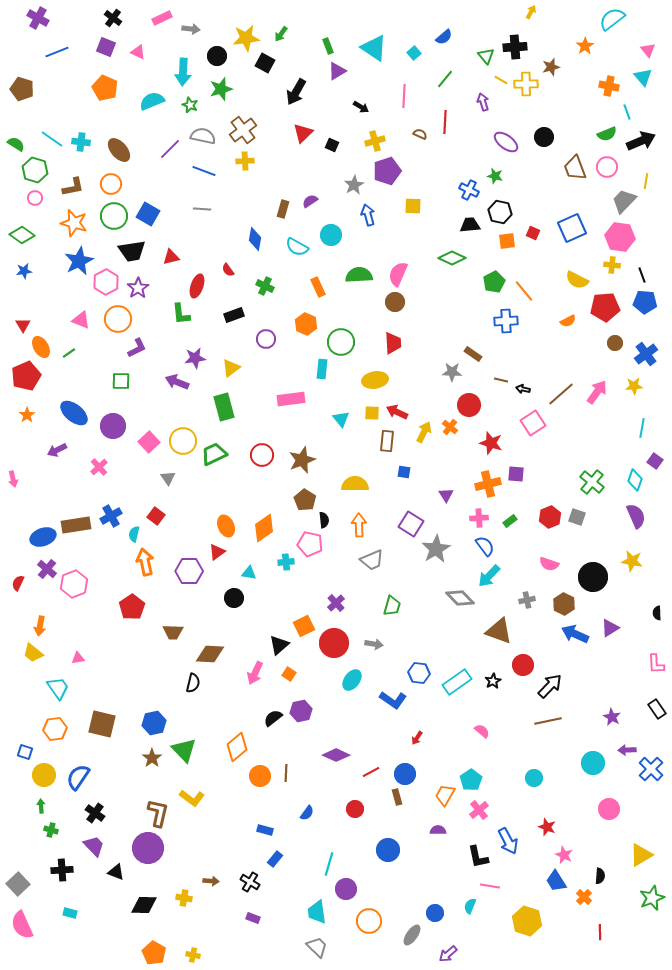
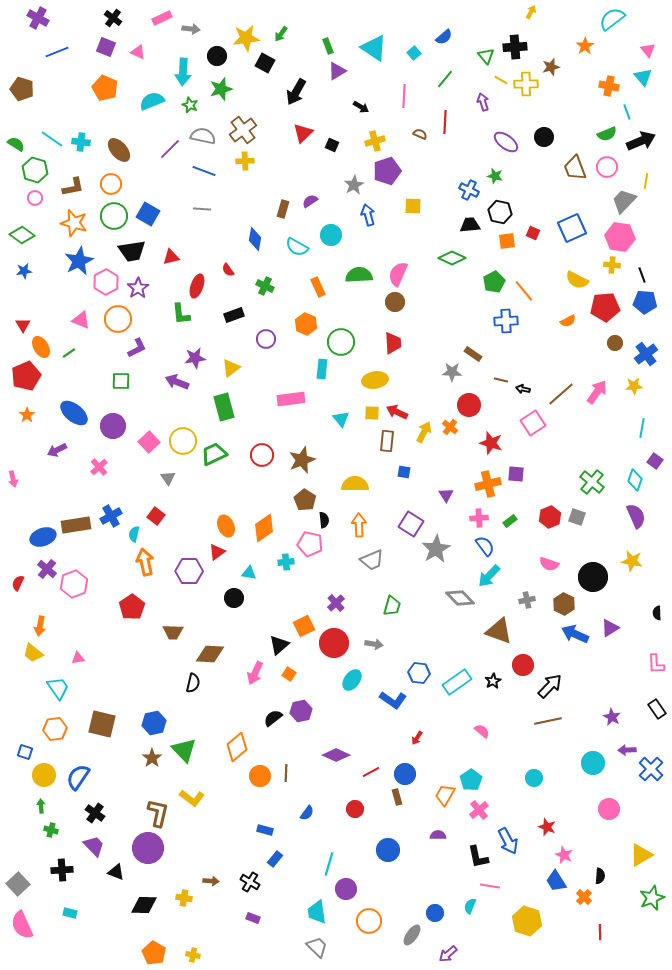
purple semicircle at (438, 830): moved 5 px down
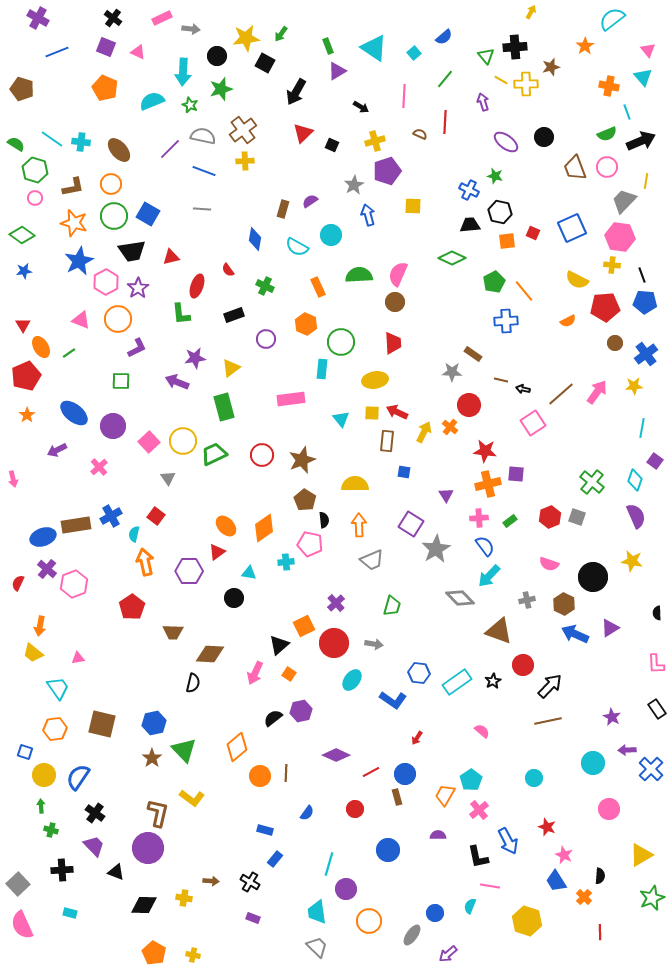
red star at (491, 443): moved 6 px left, 8 px down; rotated 10 degrees counterclockwise
orange ellipse at (226, 526): rotated 20 degrees counterclockwise
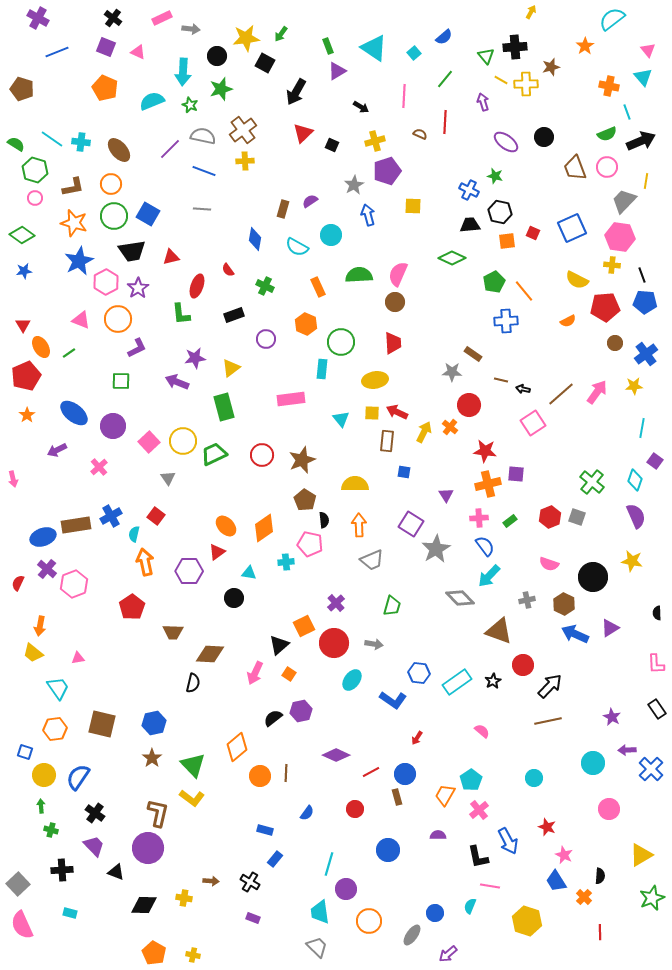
green triangle at (184, 750): moved 9 px right, 15 px down
cyan trapezoid at (317, 912): moved 3 px right
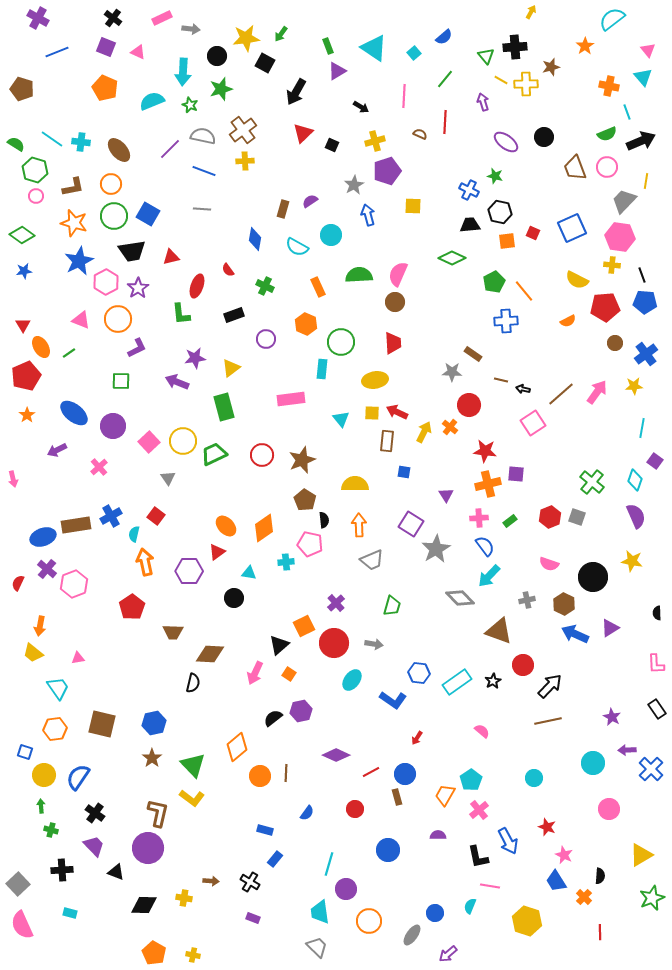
pink circle at (35, 198): moved 1 px right, 2 px up
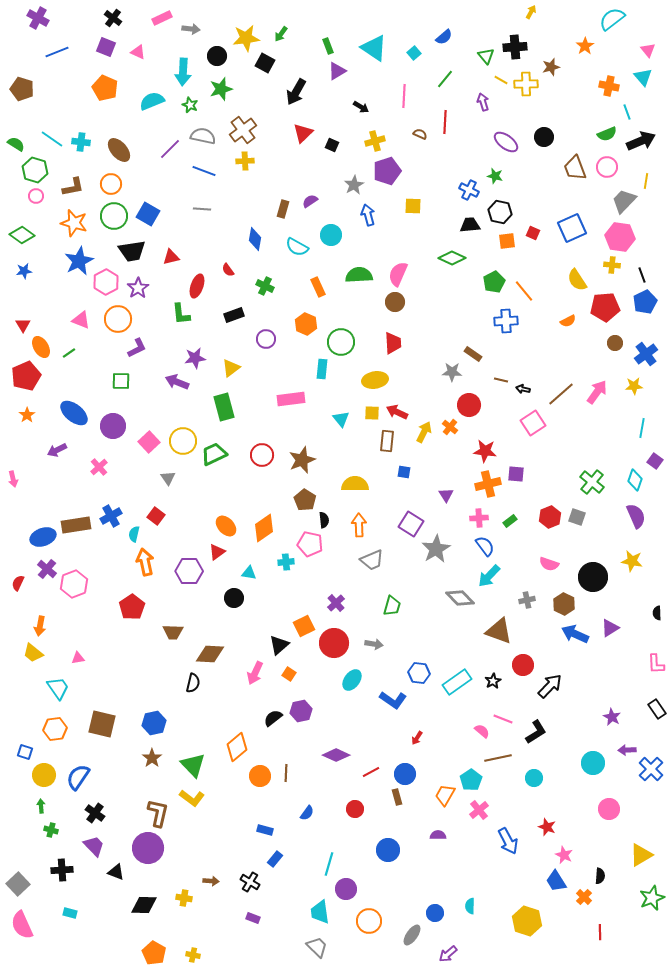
yellow semicircle at (577, 280): rotated 30 degrees clockwise
blue pentagon at (645, 302): rotated 30 degrees counterclockwise
brown line at (548, 721): moved 50 px left, 37 px down
black L-shape at (478, 857): moved 58 px right, 125 px up; rotated 110 degrees counterclockwise
pink line at (490, 886): moved 13 px right, 167 px up; rotated 12 degrees clockwise
cyan semicircle at (470, 906): rotated 21 degrees counterclockwise
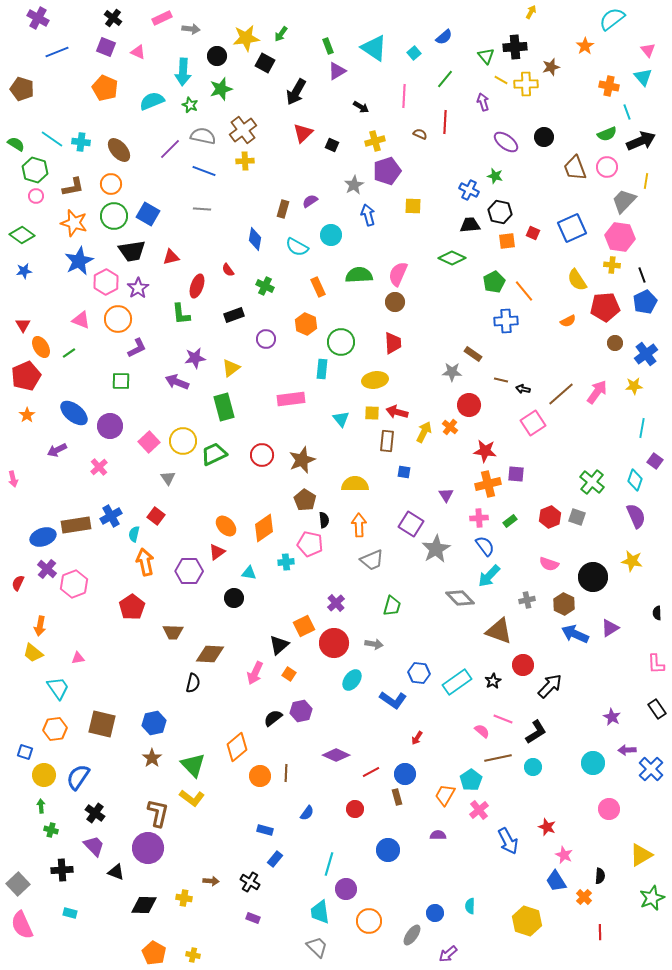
red arrow at (397, 412): rotated 10 degrees counterclockwise
purple circle at (113, 426): moved 3 px left
cyan circle at (534, 778): moved 1 px left, 11 px up
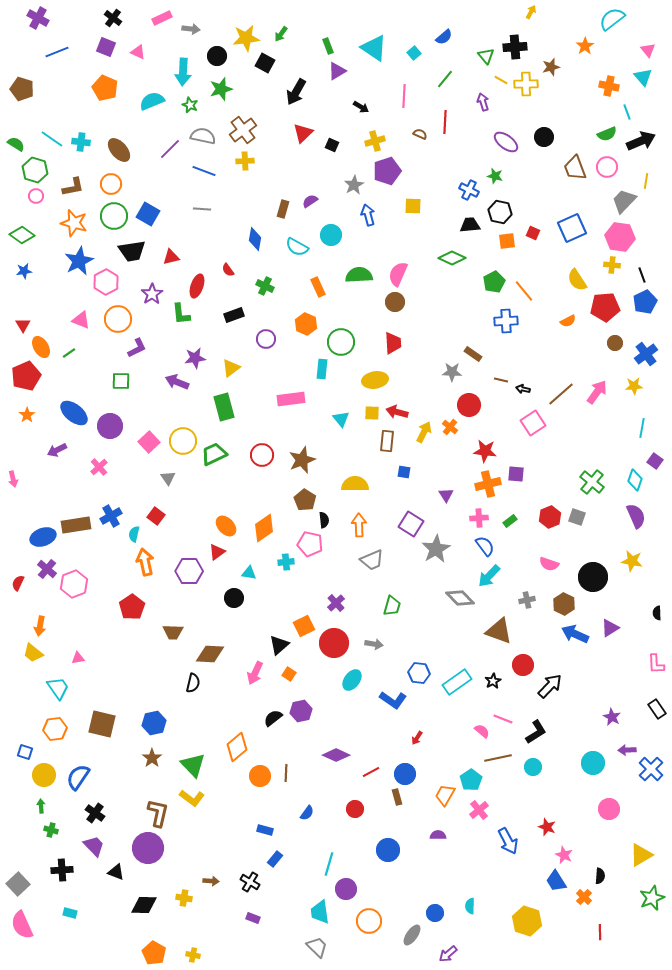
purple star at (138, 288): moved 14 px right, 6 px down
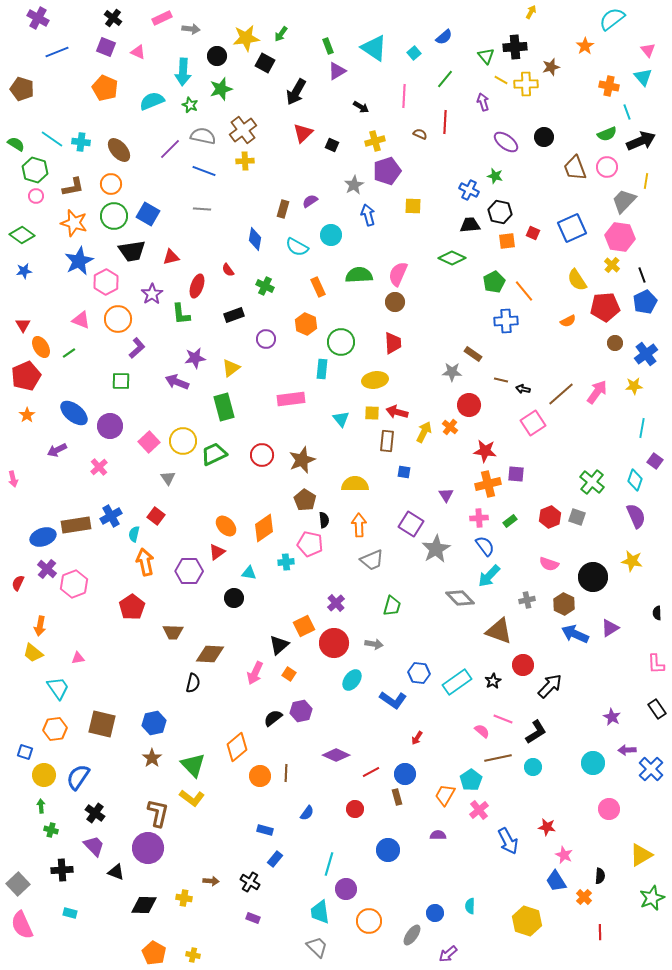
yellow cross at (612, 265): rotated 35 degrees clockwise
purple L-shape at (137, 348): rotated 15 degrees counterclockwise
red star at (547, 827): rotated 12 degrees counterclockwise
